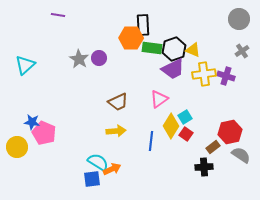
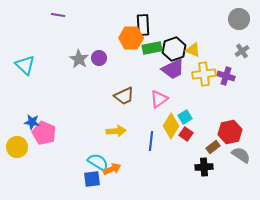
green rectangle: rotated 18 degrees counterclockwise
cyan triangle: rotated 35 degrees counterclockwise
brown trapezoid: moved 6 px right, 6 px up
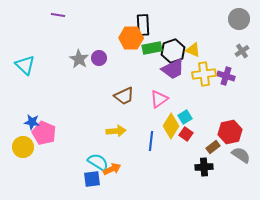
black hexagon: moved 1 px left, 2 px down
yellow circle: moved 6 px right
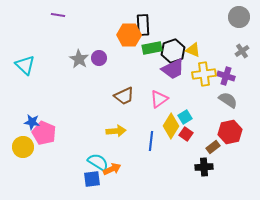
gray circle: moved 2 px up
orange hexagon: moved 2 px left, 3 px up
gray semicircle: moved 13 px left, 55 px up
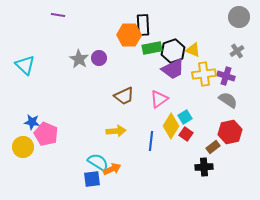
gray cross: moved 5 px left
pink pentagon: moved 2 px right, 1 px down
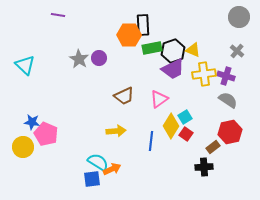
gray cross: rotated 16 degrees counterclockwise
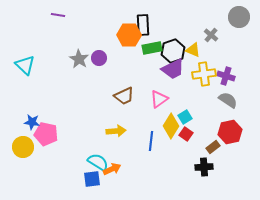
gray cross: moved 26 px left, 16 px up
pink pentagon: rotated 10 degrees counterclockwise
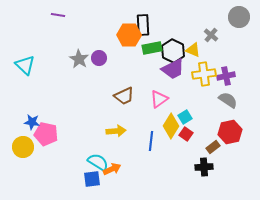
black hexagon: rotated 15 degrees counterclockwise
purple cross: rotated 30 degrees counterclockwise
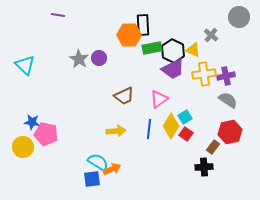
blue line: moved 2 px left, 12 px up
brown rectangle: rotated 16 degrees counterclockwise
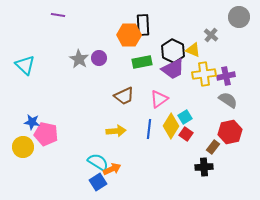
green rectangle: moved 10 px left, 14 px down
blue square: moved 6 px right, 3 px down; rotated 24 degrees counterclockwise
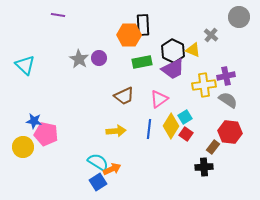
yellow cross: moved 11 px down
blue star: moved 2 px right, 1 px up
red hexagon: rotated 20 degrees clockwise
